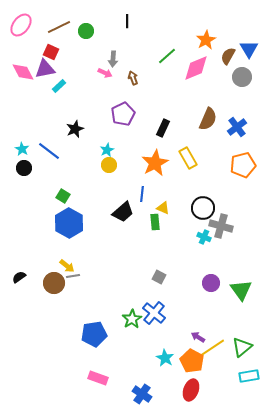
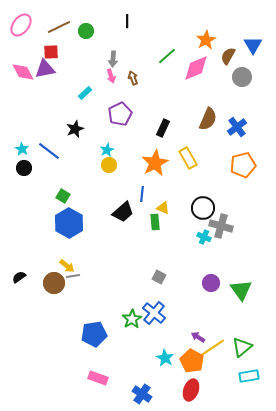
blue triangle at (249, 49): moved 4 px right, 4 px up
red square at (51, 52): rotated 28 degrees counterclockwise
pink arrow at (105, 73): moved 6 px right, 3 px down; rotated 48 degrees clockwise
cyan rectangle at (59, 86): moved 26 px right, 7 px down
purple pentagon at (123, 114): moved 3 px left
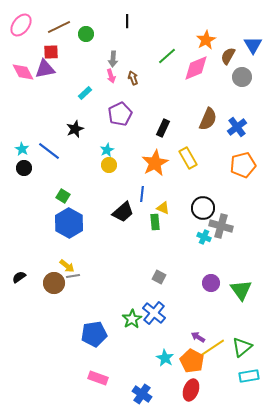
green circle at (86, 31): moved 3 px down
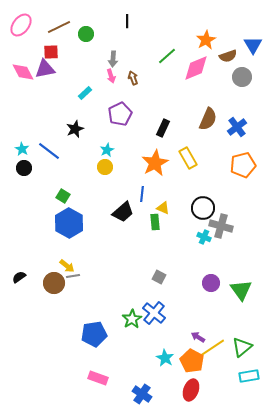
brown semicircle at (228, 56): rotated 138 degrees counterclockwise
yellow circle at (109, 165): moved 4 px left, 2 px down
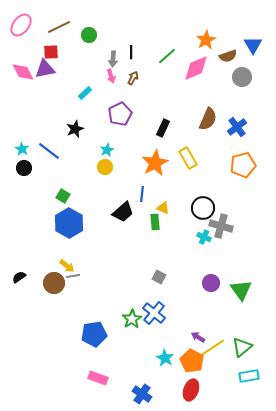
black line at (127, 21): moved 4 px right, 31 px down
green circle at (86, 34): moved 3 px right, 1 px down
brown arrow at (133, 78): rotated 48 degrees clockwise
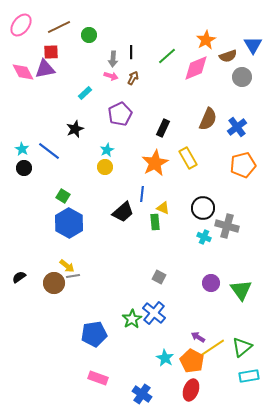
pink arrow at (111, 76): rotated 56 degrees counterclockwise
gray cross at (221, 226): moved 6 px right
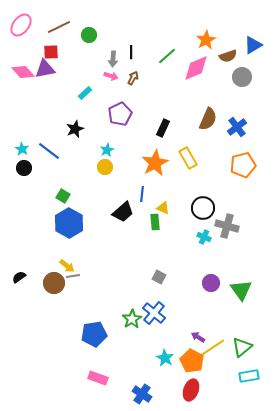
blue triangle at (253, 45): rotated 30 degrees clockwise
pink diamond at (23, 72): rotated 15 degrees counterclockwise
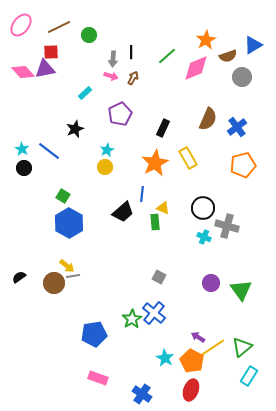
cyan rectangle at (249, 376): rotated 48 degrees counterclockwise
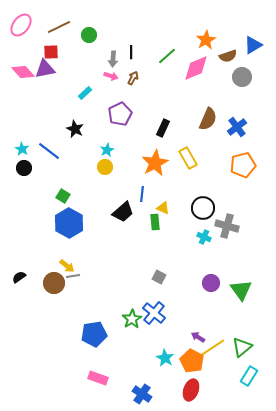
black star at (75, 129): rotated 24 degrees counterclockwise
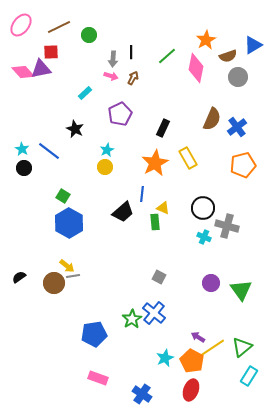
pink diamond at (196, 68): rotated 56 degrees counterclockwise
purple triangle at (45, 69): moved 4 px left
gray circle at (242, 77): moved 4 px left
brown semicircle at (208, 119): moved 4 px right
cyan star at (165, 358): rotated 18 degrees clockwise
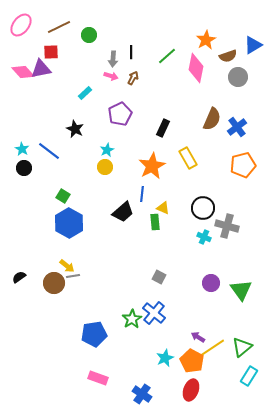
orange star at (155, 163): moved 3 px left, 3 px down
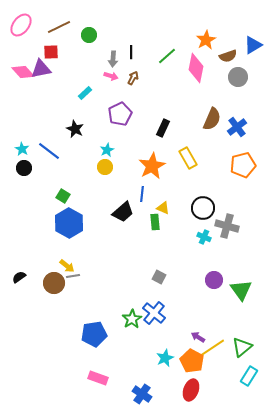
purple circle at (211, 283): moved 3 px right, 3 px up
